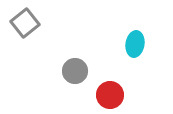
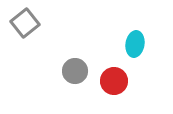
red circle: moved 4 px right, 14 px up
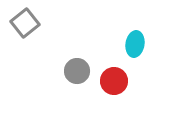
gray circle: moved 2 px right
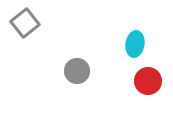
red circle: moved 34 px right
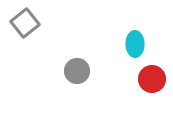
cyan ellipse: rotated 10 degrees counterclockwise
red circle: moved 4 px right, 2 px up
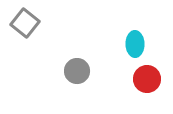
gray square: rotated 12 degrees counterclockwise
red circle: moved 5 px left
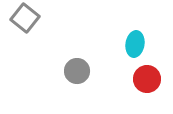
gray square: moved 5 px up
cyan ellipse: rotated 10 degrees clockwise
